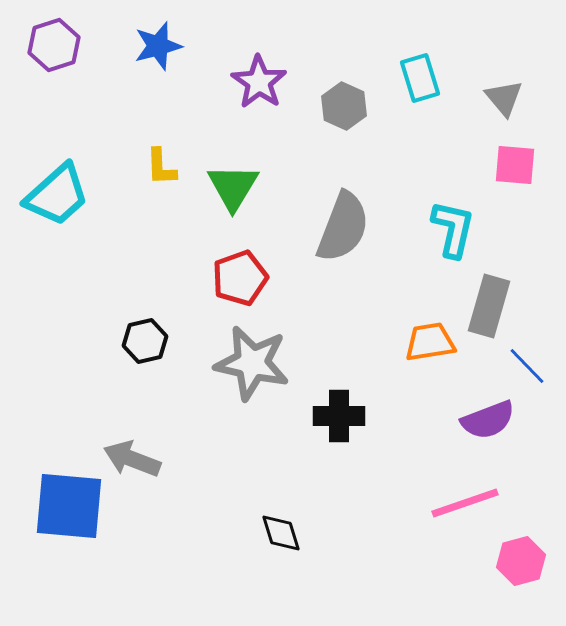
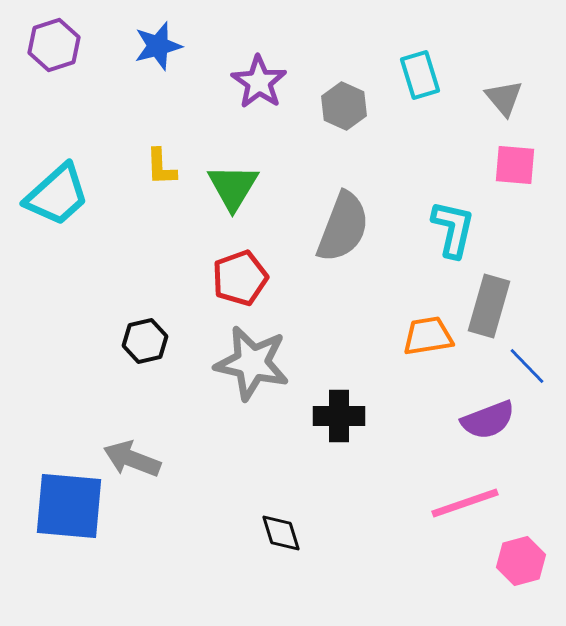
cyan rectangle: moved 3 px up
orange trapezoid: moved 2 px left, 6 px up
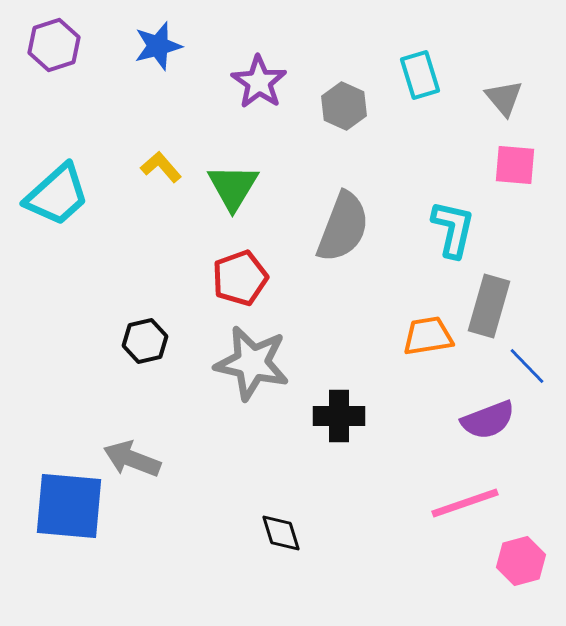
yellow L-shape: rotated 141 degrees clockwise
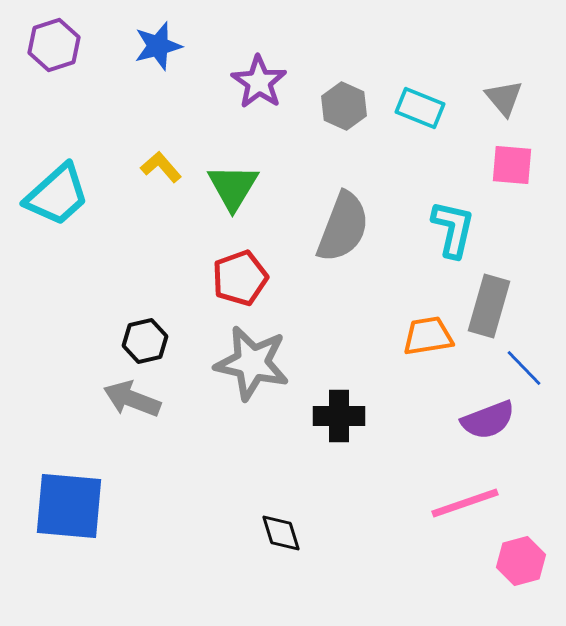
cyan rectangle: moved 33 px down; rotated 51 degrees counterclockwise
pink square: moved 3 px left
blue line: moved 3 px left, 2 px down
gray arrow: moved 60 px up
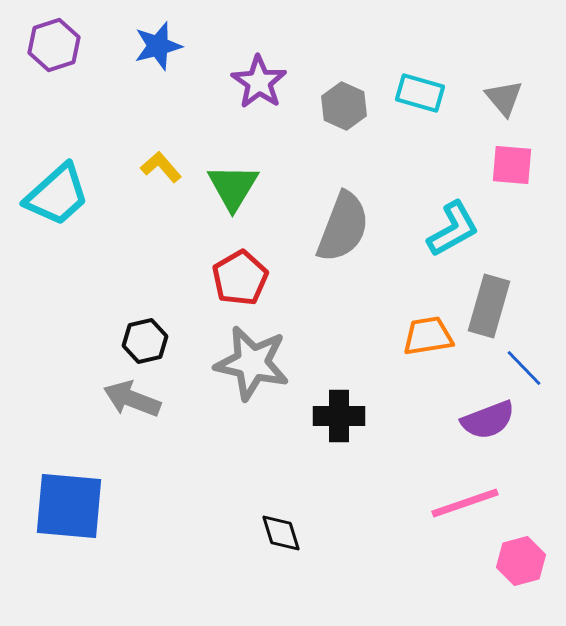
cyan rectangle: moved 15 px up; rotated 6 degrees counterclockwise
cyan L-shape: rotated 48 degrees clockwise
red pentagon: rotated 10 degrees counterclockwise
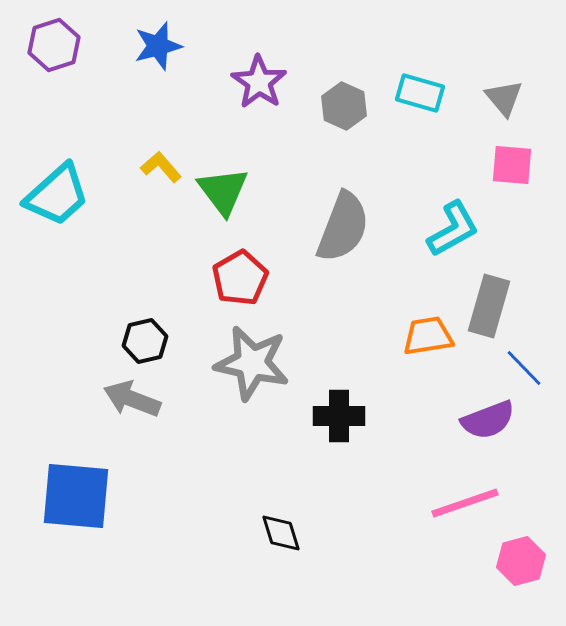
green triangle: moved 10 px left, 4 px down; rotated 8 degrees counterclockwise
blue square: moved 7 px right, 10 px up
